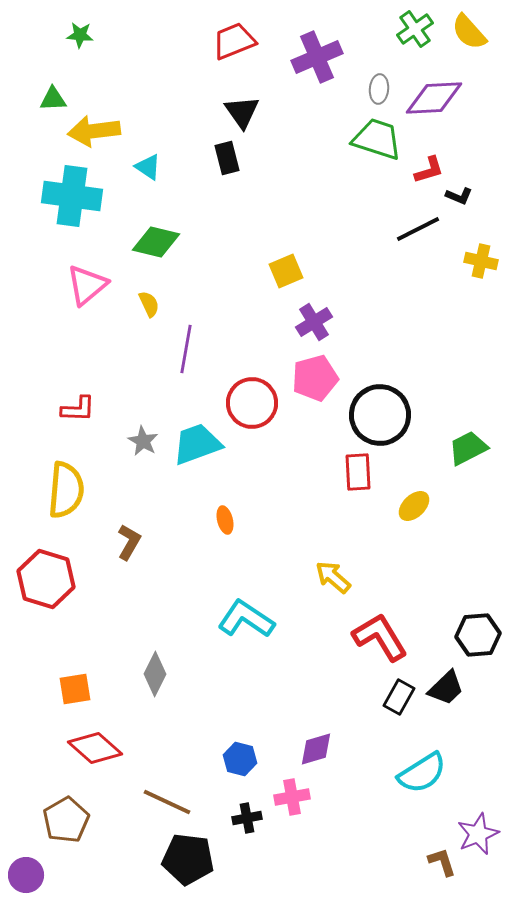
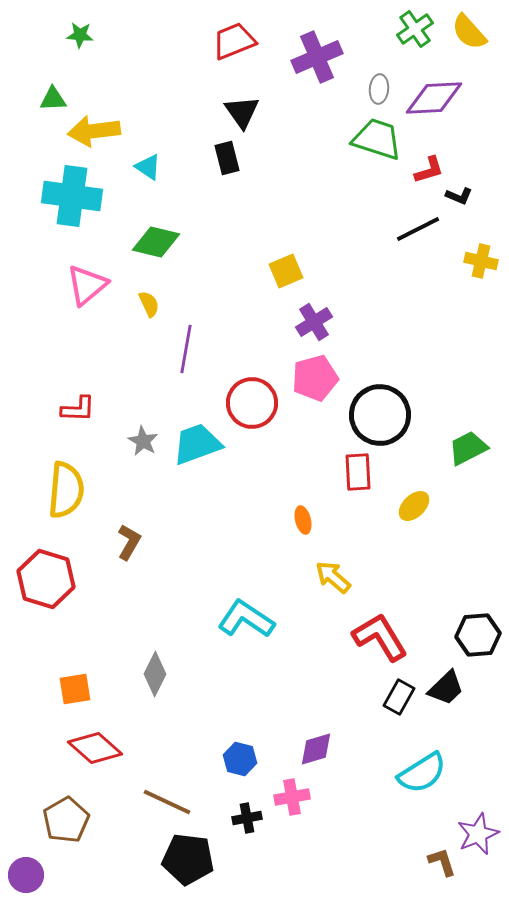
orange ellipse at (225, 520): moved 78 px right
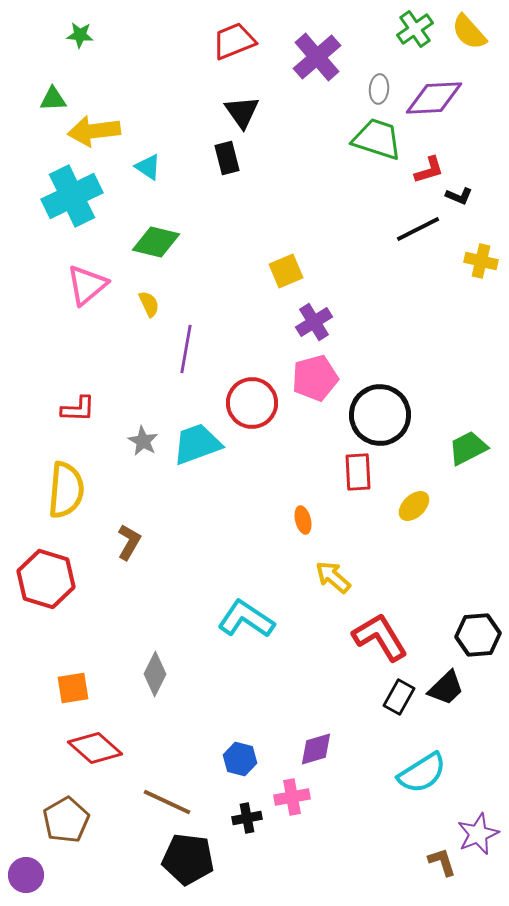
purple cross at (317, 57): rotated 18 degrees counterclockwise
cyan cross at (72, 196): rotated 34 degrees counterclockwise
orange square at (75, 689): moved 2 px left, 1 px up
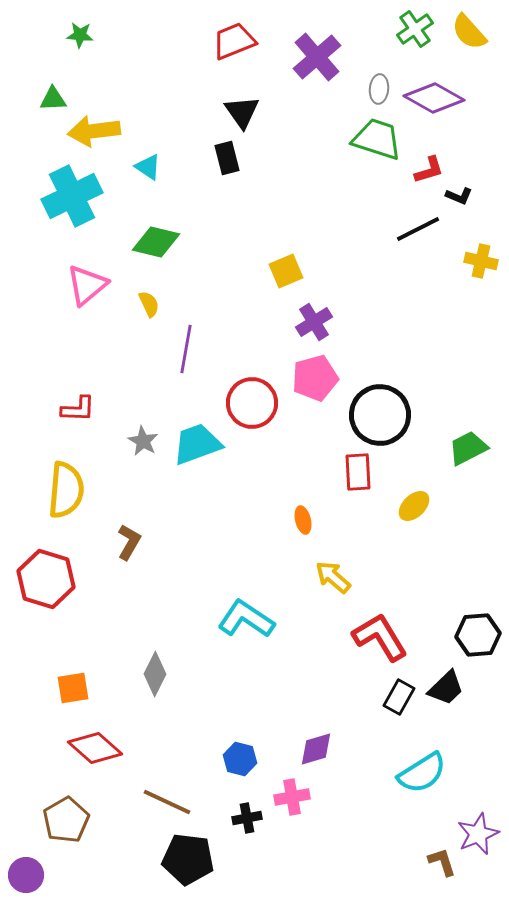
purple diamond at (434, 98): rotated 32 degrees clockwise
